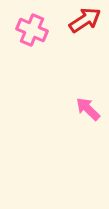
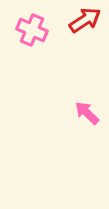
pink arrow: moved 1 px left, 4 px down
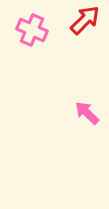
red arrow: rotated 12 degrees counterclockwise
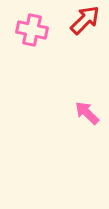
pink cross: rotated 12 degrees counterclockwise
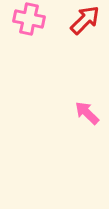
pink cross: moved 3 px left, 11 px up
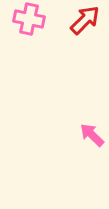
pink arrow: moved 5 px right, 22 px down
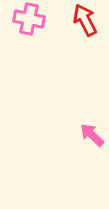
red arrow: rotated 72 degrees counterclockwise
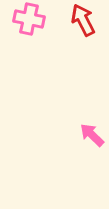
red arrow: moved 2 px left
